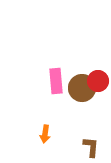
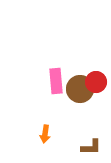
red circle: moved 2 px left, 1 px down
brown circle: moved 2 px left, 1 px down
brown L-shape: rotated 85 degrees clockwise
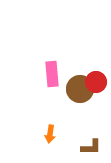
pink rectangle: moved 4 px left, 7 px up
orange arrow: moved 5 px right
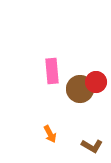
pink rectangle: moved 3 px up
orange arrow: rotated 36 degrees counterclockwise
brown L-shape: moved 1 px right, 1 px up; rotated 30 degrees clockwise
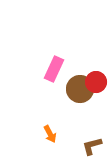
pink rectangle: moved 2 px right, 2 px up; rotated 30 degrees clockwise
brown L-shape: rotated 135 degrees clockwise
